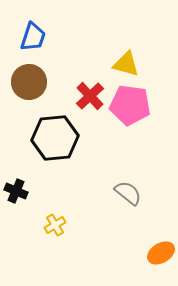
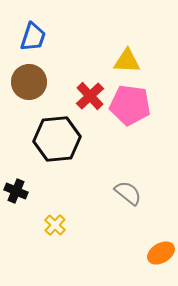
yellow triangle: moved 1 px right, 3 px up; rotated 12 degrees counterclockwise
black hexagon: moved 2 px right, 1 px down
yellow cross: rotated 15 degrees counterclockwise
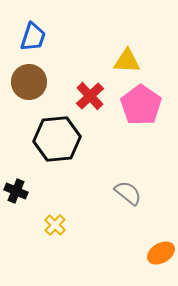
pink pentagon: moved 11 px right; rotated 27 degrees clockwise
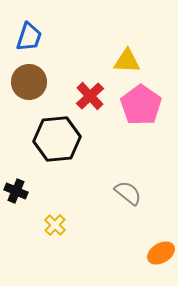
blue trapezoid: moved 4 px left
